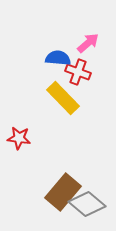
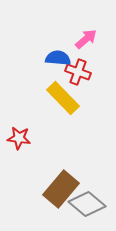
pink arrow: moved 2 px left, 4 px up
brown rectangle: moved 2 px left, 3 px up
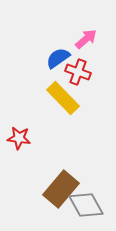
blue semicircle: rotated 40 degrees counterclockwise
gray diamond: moved 1 px left, 1 px down; rotated 21 degrees clockwise
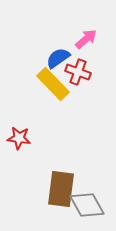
yellow rectangle: moved 10 px left, 14 px up
brown rectangle: rotated 33 degrees counterclockwise
gray diamond: moved 1 px right
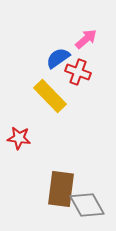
yellow rectangle: moved 3 px left, 12 px down
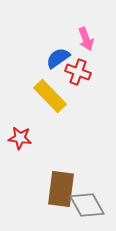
pink arrow: rotated 110 degrees clockwise
red star: moved 1 px right
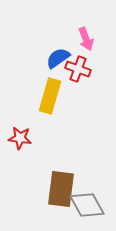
red cross: moved 3 px up
yellow rectangle: rotated 60 degrees clockwise
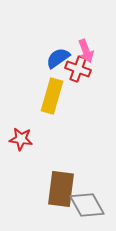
pink arrow: moved 12 px down
yellow rectangle: moved 2 px right
red star: moved 1 px right, 1 px down
